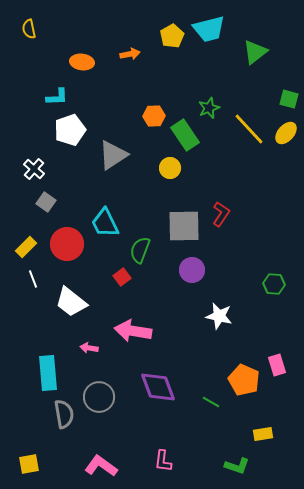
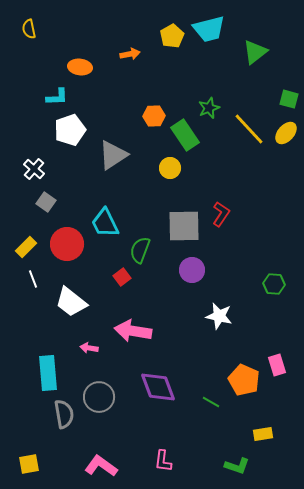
orange ellipse at (82, 62): moved 2 px left, 5 px down
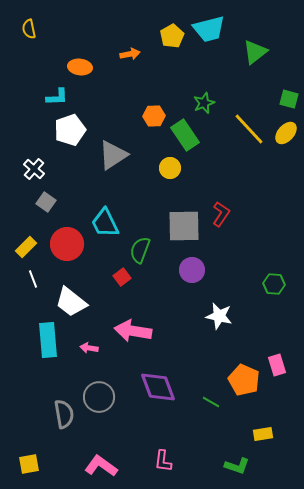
green star at (209, 108): moved 5 px left, 5 px up
cyan rectangle at (48, 373): moved 33 px up
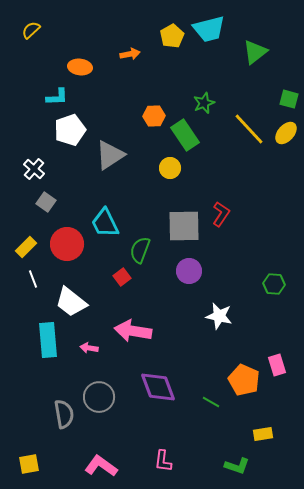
yellow semicircle at (29, 29): moved 2 px right, 1 px down; rotated 60 degrees clockwise
gray triangle at (113, 155): moved 3 px left
purple circle at (192, 270): moved 3 px left, 1 px down
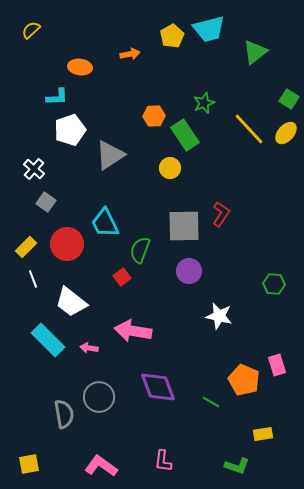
green square at (289, 99): rotated 18 degrees clockwise
cyan rectangle at (48, 340): rotated 40 degrees counterclockwise
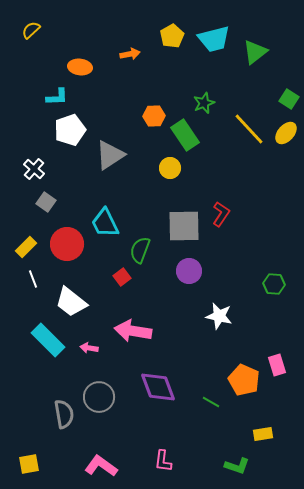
cyan trapezoid at (209, 29): moved 5 px right, 10 px down
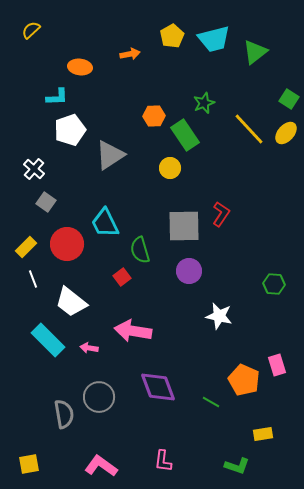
green semicircle at (140, 250): rotated 36 degrees counterclockwise
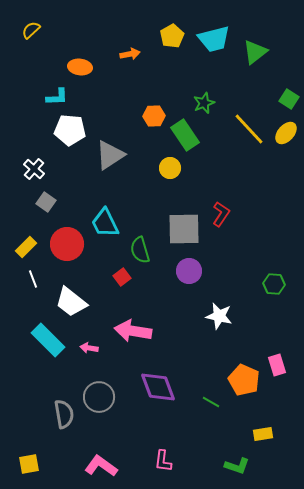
white pentagon at (70, 130): rotated 24 degrees clockwise
gray square at (184, 226): moved 3 px down
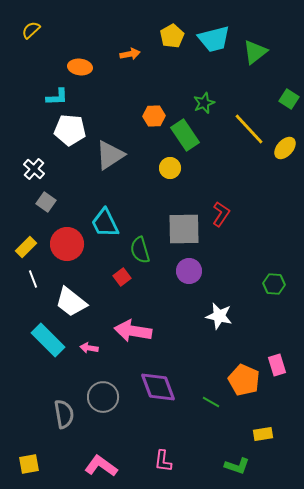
yellow ellipse at (286, 133): moved 1 px left, 15 px down
gray circle at (99, 397): moved 4 px right
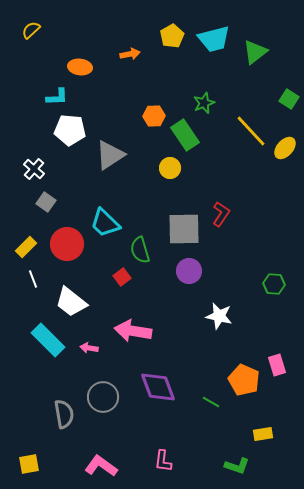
yellow line at (249, 129): moved 2 px right, 2 px down
cyan trapezoid at (105, 223): rotated 20 degrees counterclockwise
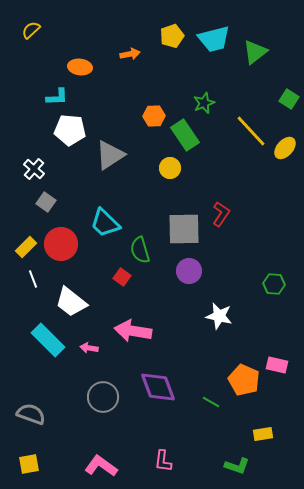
yellow pentagon at (172, 36): rotated 10 degrees clockwise
red circle at (67, 244): moved 6 px left
red square at (122, 277): rotated 18 degrees counterclockwise
pink rectangle at (277, 365): rotated 60 degrees counterclockwise
gray semicircle at (64, 414): moved 33 px left; rotated 60 degrees counterclockwise
